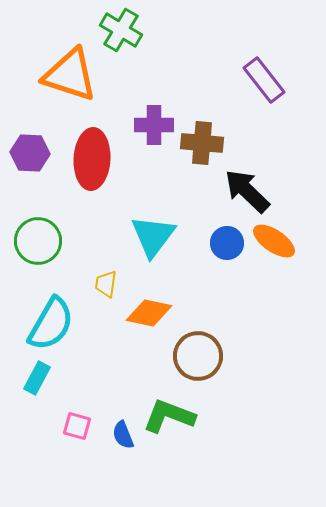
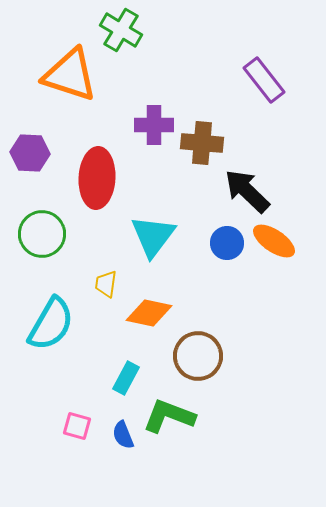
red ellipse: moved 5 px right, 19 px down
green circle: moved 4 px right, 7 px up
cyan rectangle: moved 89 px right
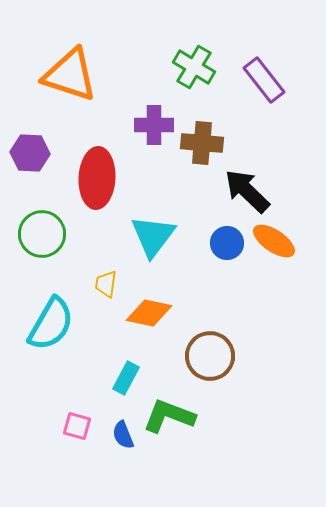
green cross: moved 73 px right, 37 px down
brown circle: moved 12 px right
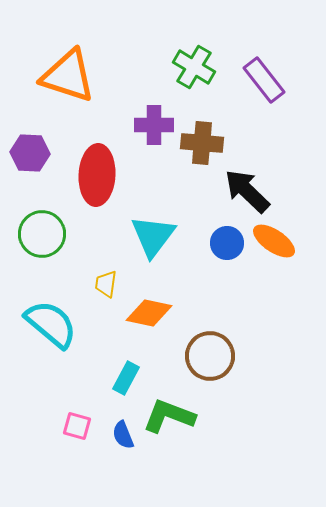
orange triangle: moved 2 px left, 1 px down
red ellipse: moved 3 px up
cyan semicircle: rotated 80 degrees counterclockwise
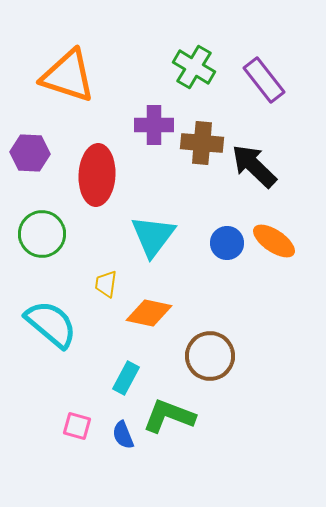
black arrow: moved 7 px right, 25 px up
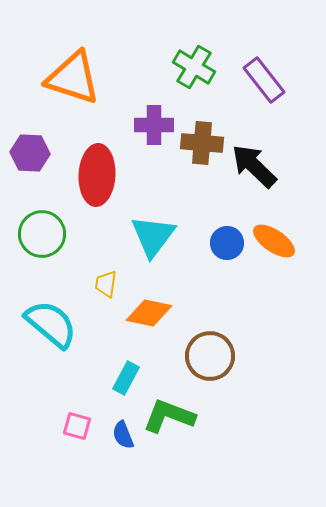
orange triangle: moved 5 px right, 2 px down
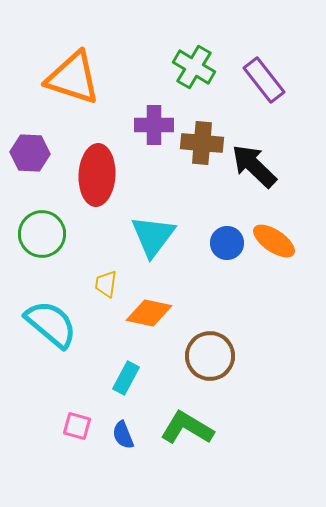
green L-shape: moved 18 px right, 12 px down; rotated 10 degrees clockwise
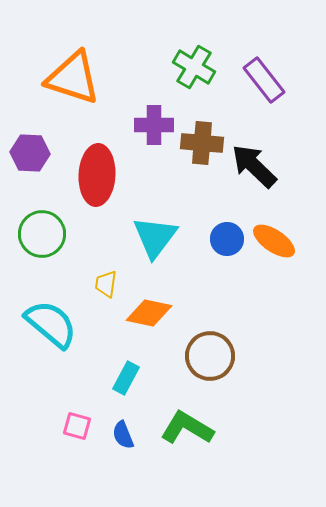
cyan triangle: moved 2 px right, 1 px down
blue circle: moved 4 px up
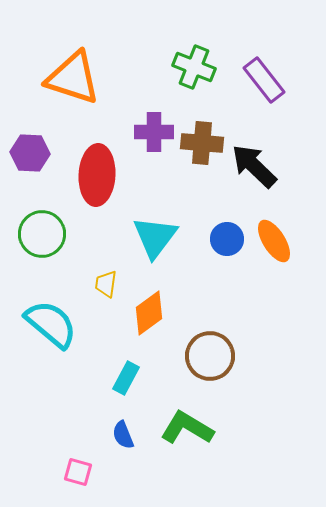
green cross: rotated 9 degrees counterclockwise
purple cross: moved 7 px down
orange ellipse: rotated 24 degrees clockwise
orange diamond: rotated 48 degrees counterclockwise
pink square: moved 1 px right, 46 px down
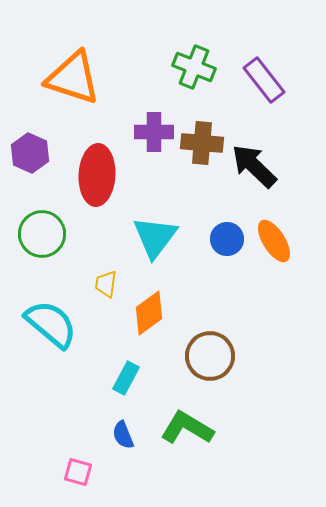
purple hexagon: rotated 21 degrees clockwise
